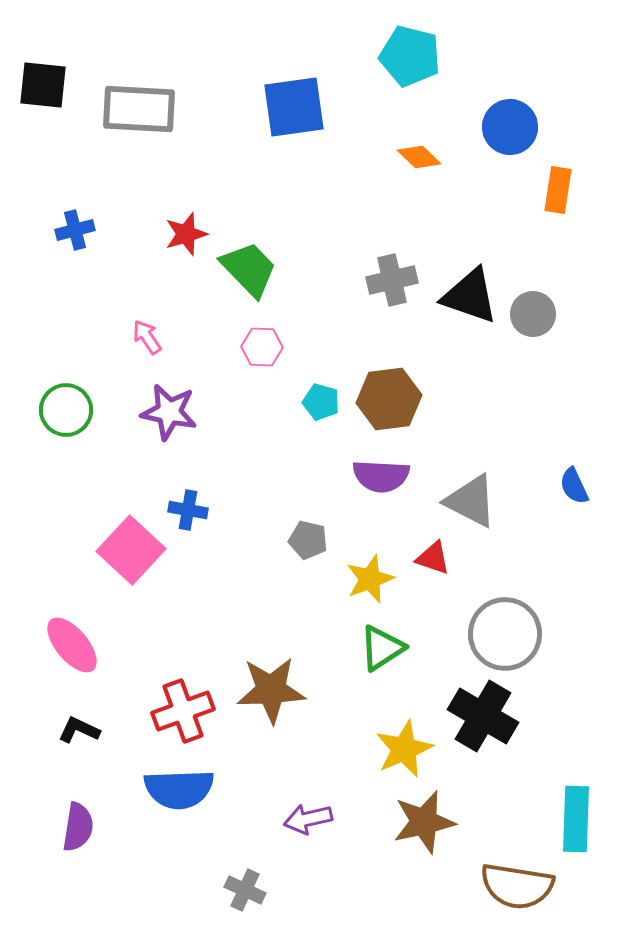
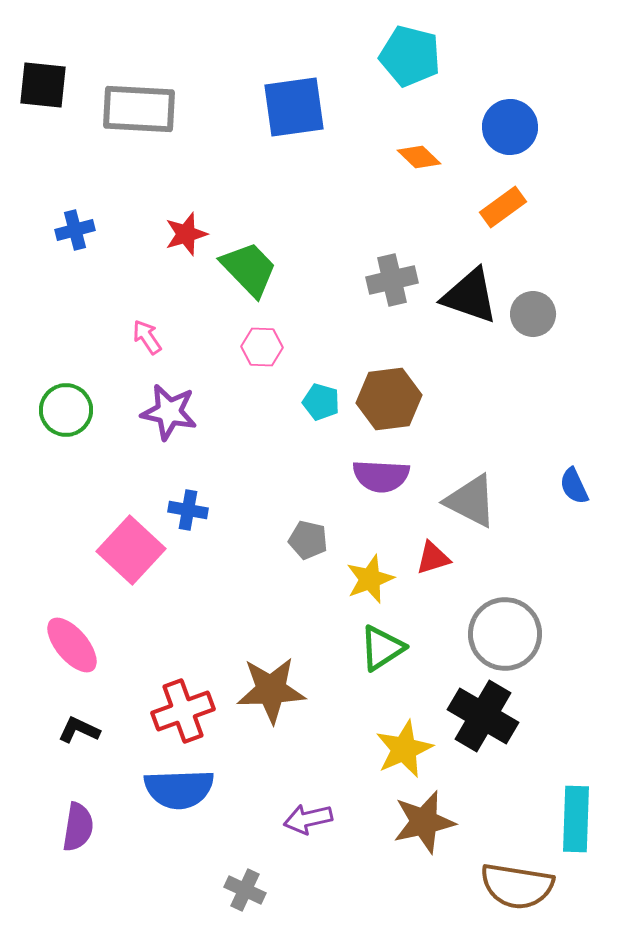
orange rectangle at (558, 190): moved 55 px left, 17 px down; rotated 45 degrees clockwise
red triangle at (433, 558): rotated 36 degrees counterclockwise
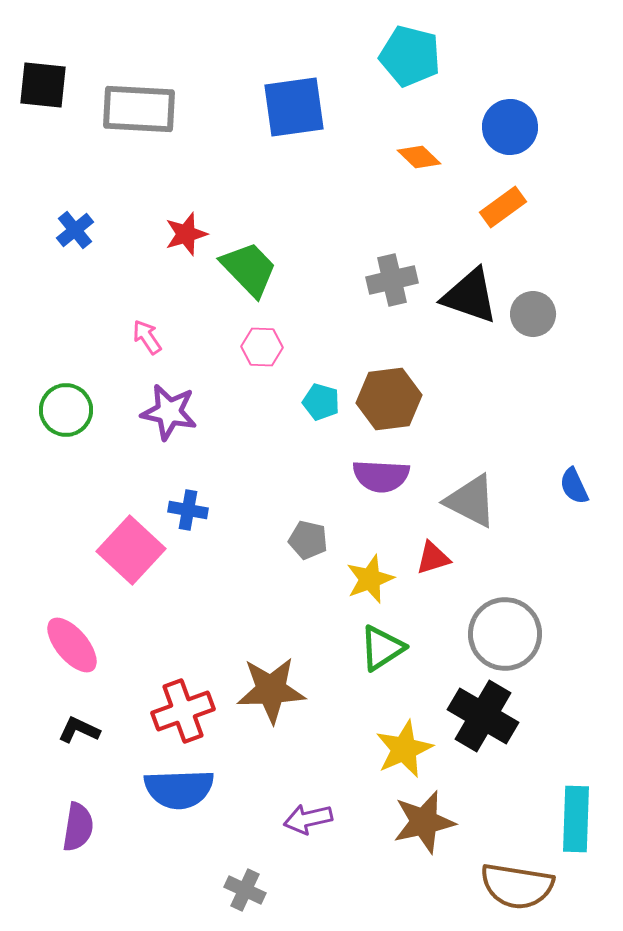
blue cross at (75, 230): rotated 24 degrees counterclockwise
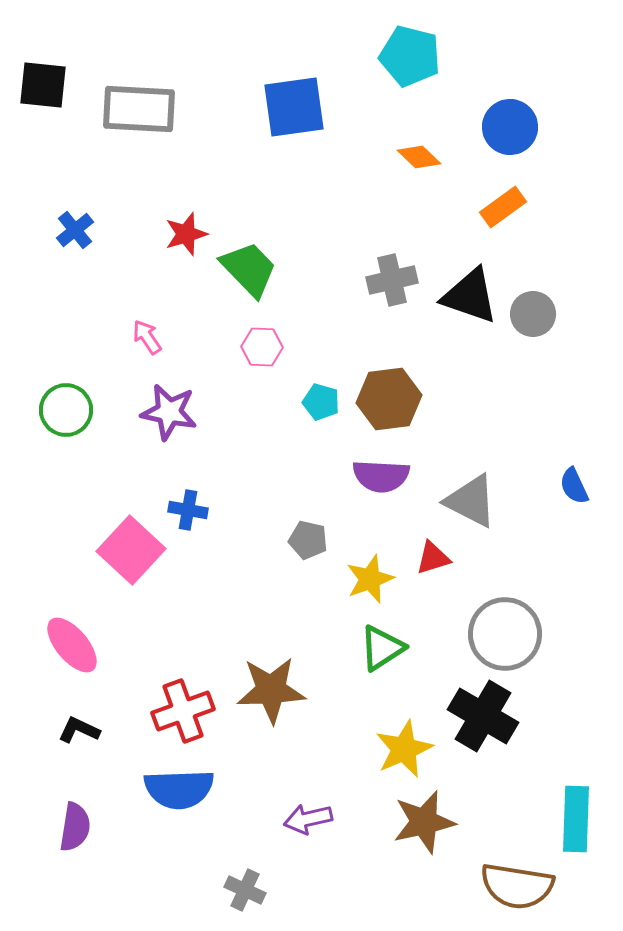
purple semicircle at (78, 827): moved 3 px left
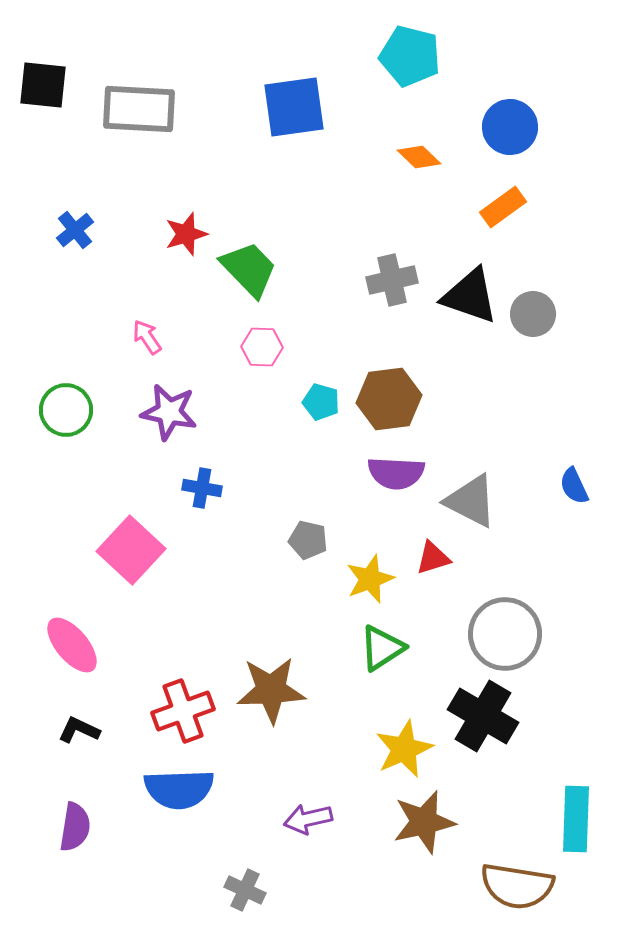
purple semicircle at (381, 476): moved 15 px right, 3 px up
blue cross at (188, 510): moved 14 px right, 22 px up
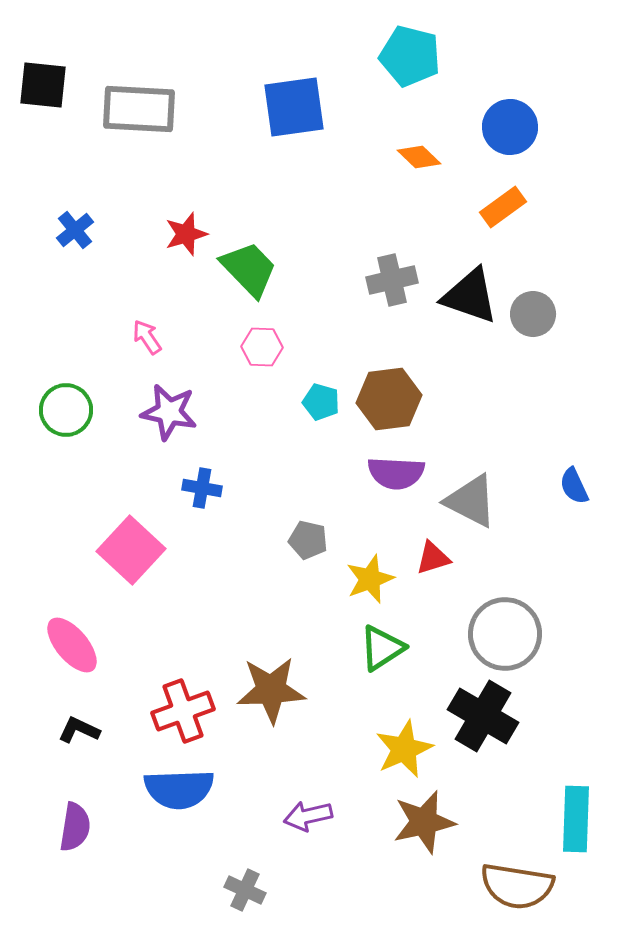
purple arrow at (308, 819): moved 3 px up
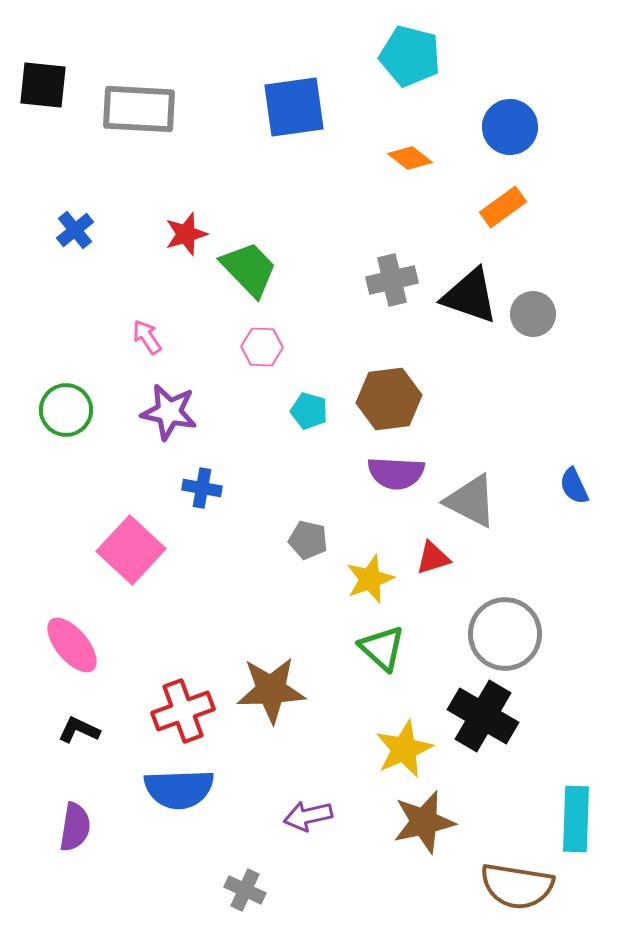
orange diamond at (419, 157): moved 9 px left, 1 px down; rotated 6 degrees counterclockwise
cyan pentagon at (321, 402): moved 12 px left, 9 px down
green triangle at (382, 648): rotated 45 degrees counterclockwise
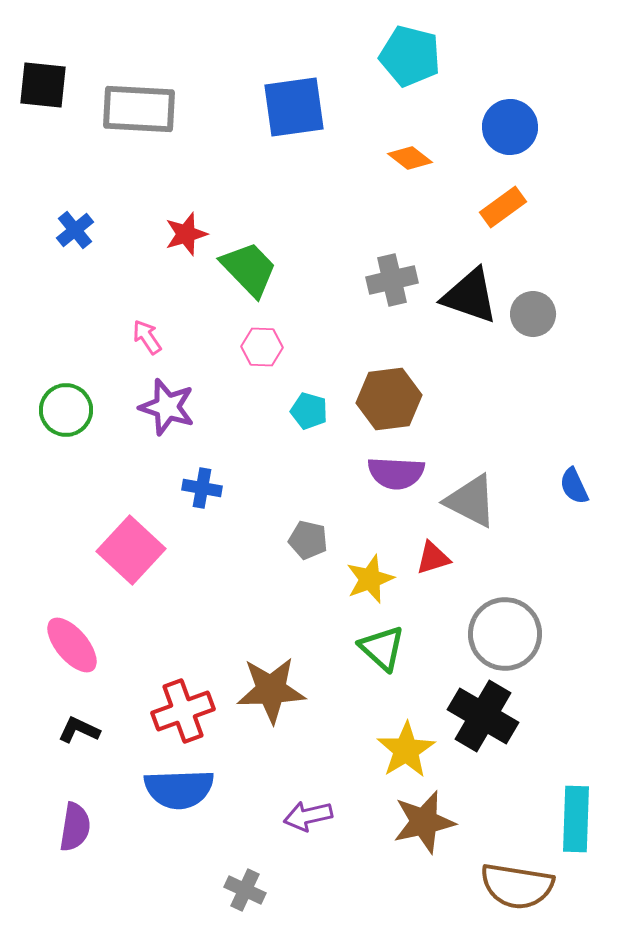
purple star at (169, 412): moved 2 px left, 5 px up; rotated 6 degrees clockwise
yellow star at (404, 749): moved 2 px right, 1 px down; rotated 8 degrees counterclockwise
